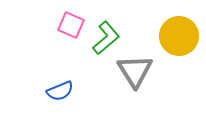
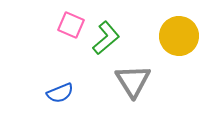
gray triangle: moved 2 px left, 10 px down
blue semicircle: moved 2 px down
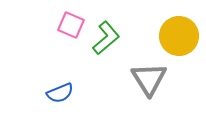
gray triangle: moved 16 px right, 2 px up
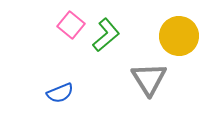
pink square: rotated 16 degrees clockwise
green L-shape: moved 3 px up
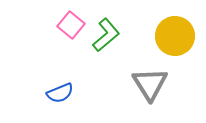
yellow circle: moved 4 px left
gray triangle: moved 1 px right, 5 px down
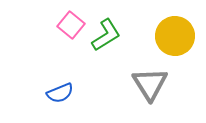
green L-shape: rotated 8 degrees clockwise
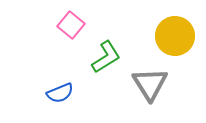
green L-shape: moved 22 px down
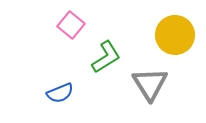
yellow circle: moved 1 px up
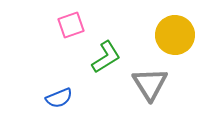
pink square: rotated 32 degrees clockwise
blue semicircle: moved 1 px left, 5 px down
